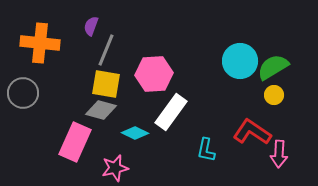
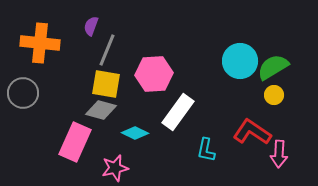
gray line: moved 1 px right
white rectangle: moved 7 px right
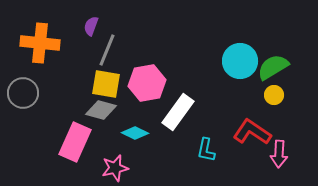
pink hexagon: moved 7 px left, 9 px down; rotated 6 degrees counterclockwise
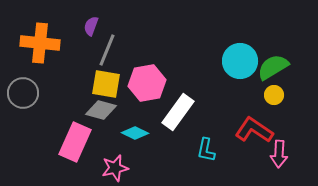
red L-shape: moved 2 px right, 2 px up
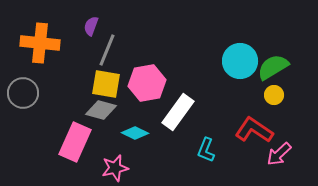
cyan L-shape: rotated 10 degrees clockwise
pink arrow: rotated 44 degrees clockwise
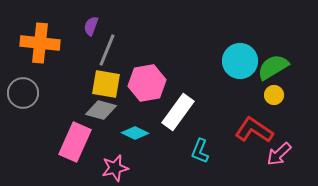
cyan L-shape: moved 6 px left, 1 px down
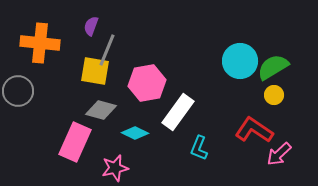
yellow square: moved 11 px left, 13 px up
gray circle: moved 5 px left, 2 px up
cyan L-shape: moved 1 px left, 3 px up
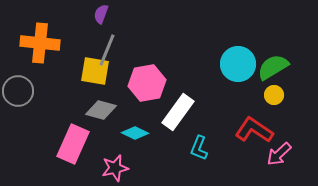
purple semicircle: moved 10 px right, 12 px up
cyan circle: moved 2 px left, 3 px down
pink rectangle: moved 2 px left, 2 px down
